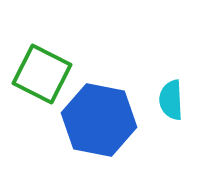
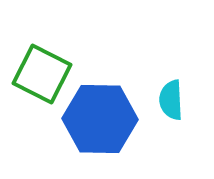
blue hexagon: moved 1 px right, 1 px up; rotated 10 degrees counterclockwise
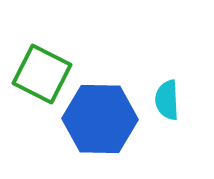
cyan semicircle: moved 4 px left
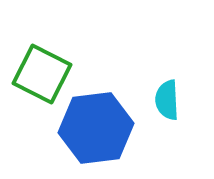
blue hexagon: moved 4 px left, 9 px down; rotated 8 degrees counterclockwise
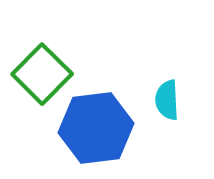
green square: rotated 18 degrees clockwise
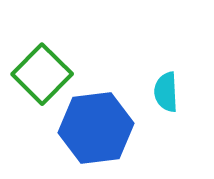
cyan semicircle: moved 1 px left, 8 px up
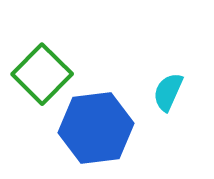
cyan semicircle: moved 2 px right; rotated 27 degrees clockwise
